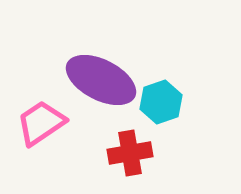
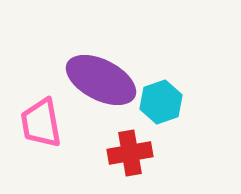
pink trapezoid: rotated 66 degrees counterclockwise
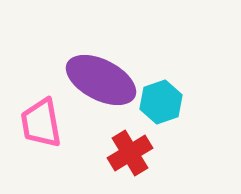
red cross: rotated 21 degrees counterclockwise
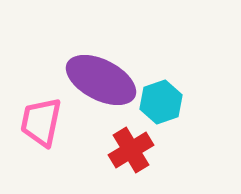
pink trapezoid: moved 1 px up; rotated 22 degrees clockwise
red cross: moved 1 px right, 3 px up
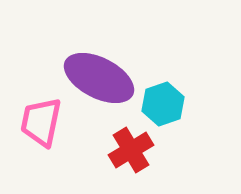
purple ellipse: moved 2 px left, 2 px up
cyan hexagon: moved 2 px right, 2 px down
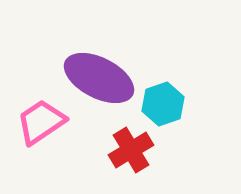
pink trapezoid: rotated 44 degrees clockwise
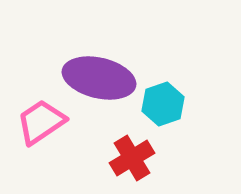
purple ellipse: rotated 14 degrees counterclockwise
red cross: moved 1 px right, 8 px down
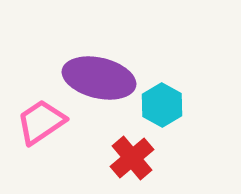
cyan hexagon: moved 1 px left, 1 px down; rotated 12 degrees counterclockwise
red cross: rotated 9 degrees counterclockwise
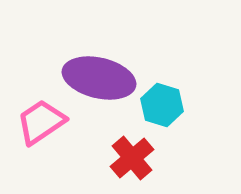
cyan hexagon: rotated 12 degrees counterclockwise
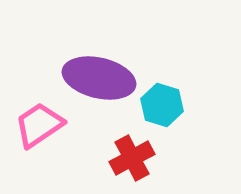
pink trapezoid: moved 2 px left, 3 px down
red cross: rotated 12 degrees clockwise
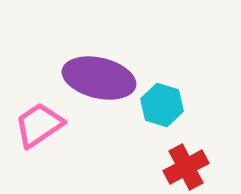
red cross: moved 54 px right, 9 px down
